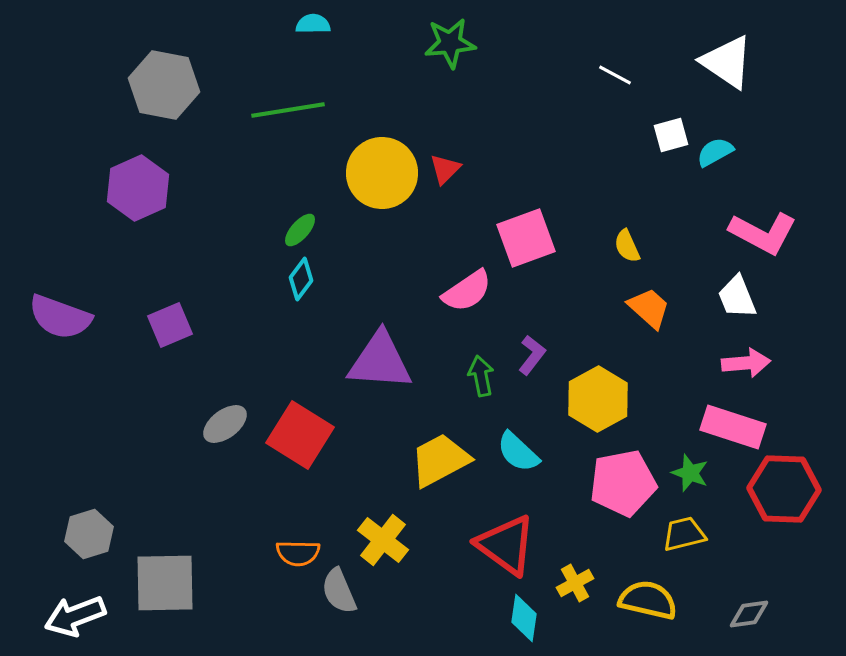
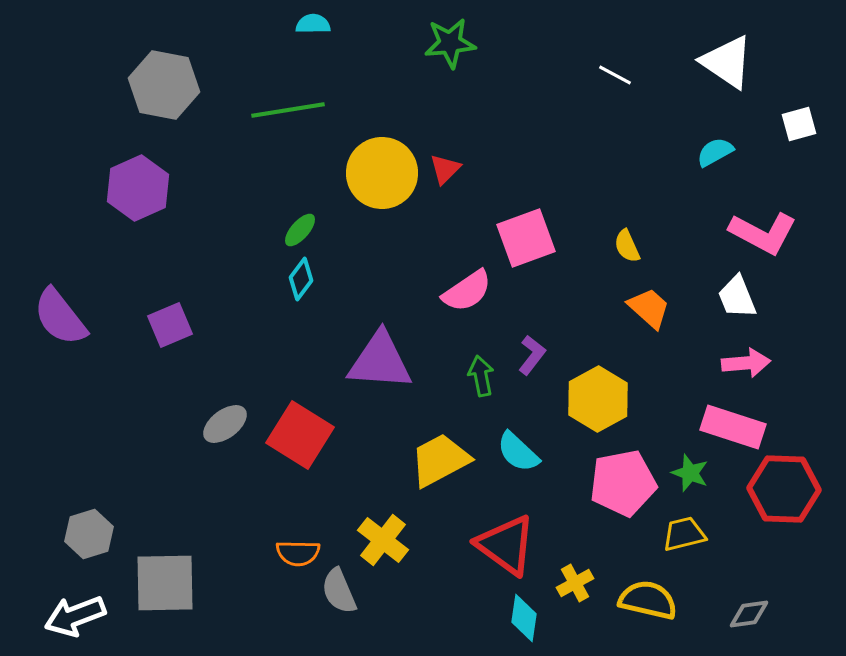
white square at (671, 135): moved 128 px right, 11 px up
purple semicircle at (60, 317): rotated 32 degrees clockwise
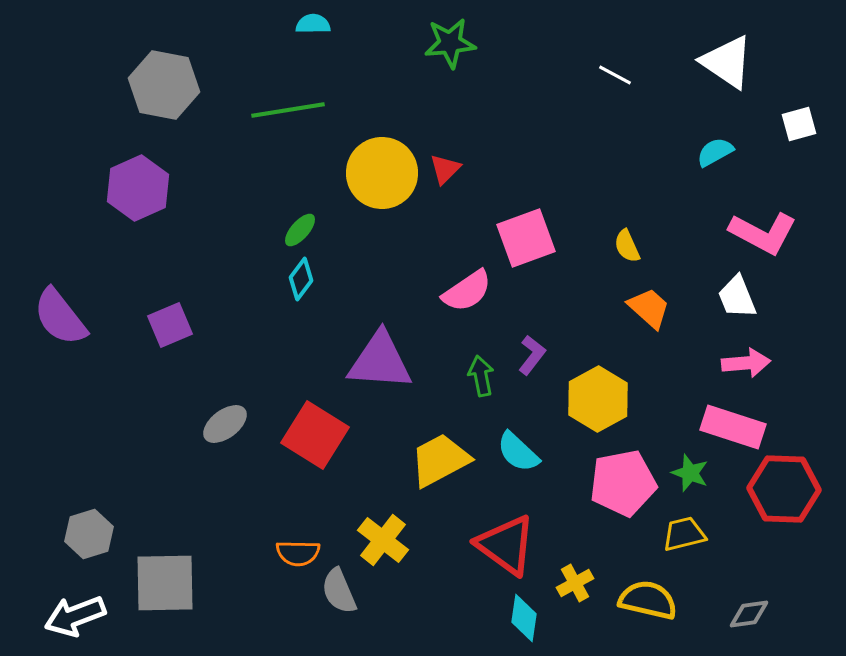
red square at (300, 435): moved 15 px right
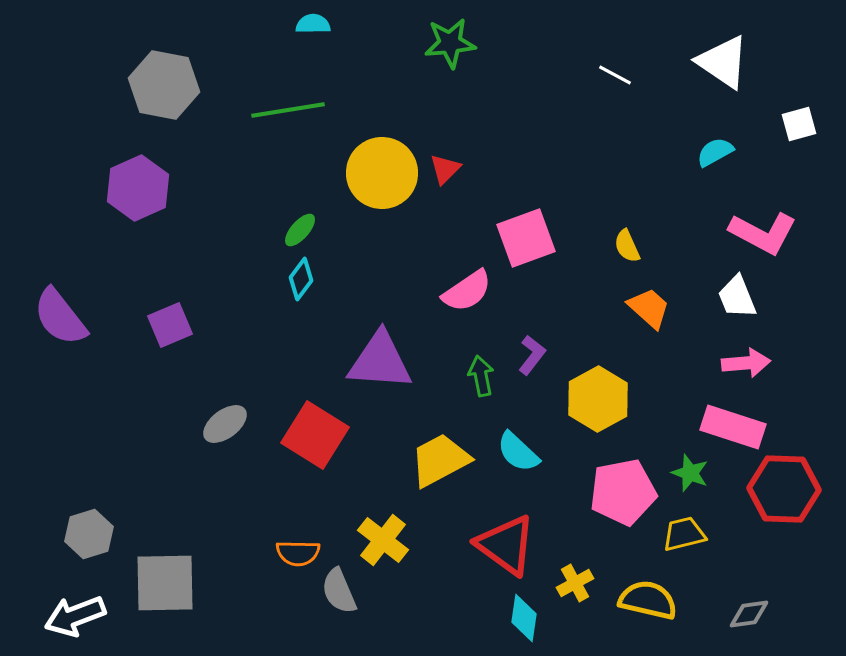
white triangle at (727, 62): moved 4 px left
pink pentagon at (623, 483): moved 9 px down
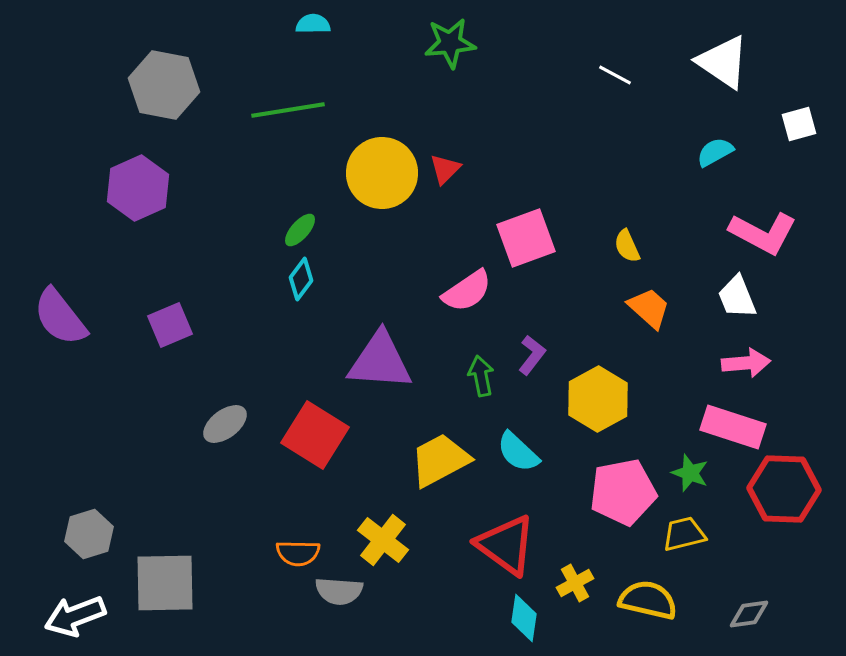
gray semicircle at (339, 591): rotated 63 degrees counterclockwise
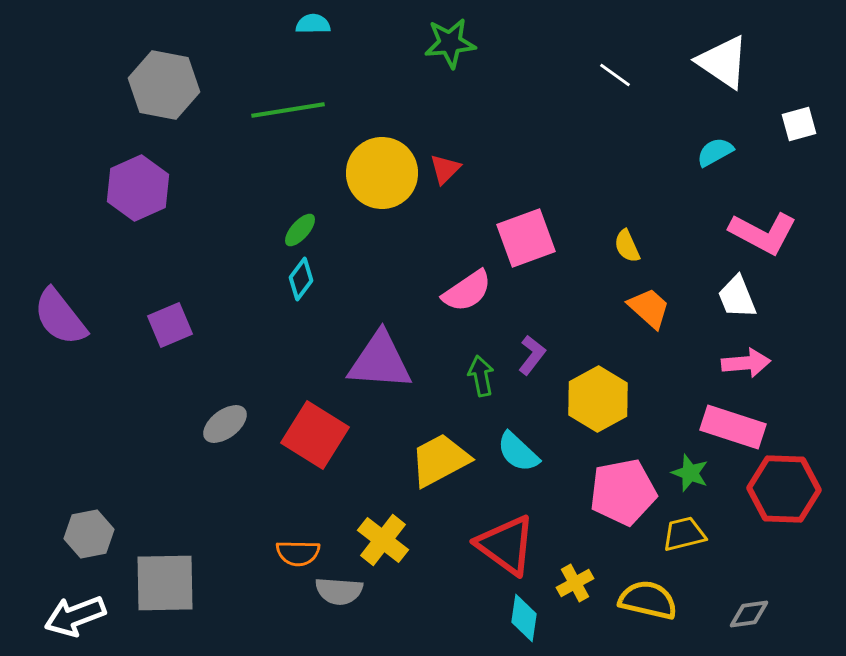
white line at (615, 75): rotated 8 degrees clockwise
gray hexagon at (89, 534): rotated 6 degrees clockwise
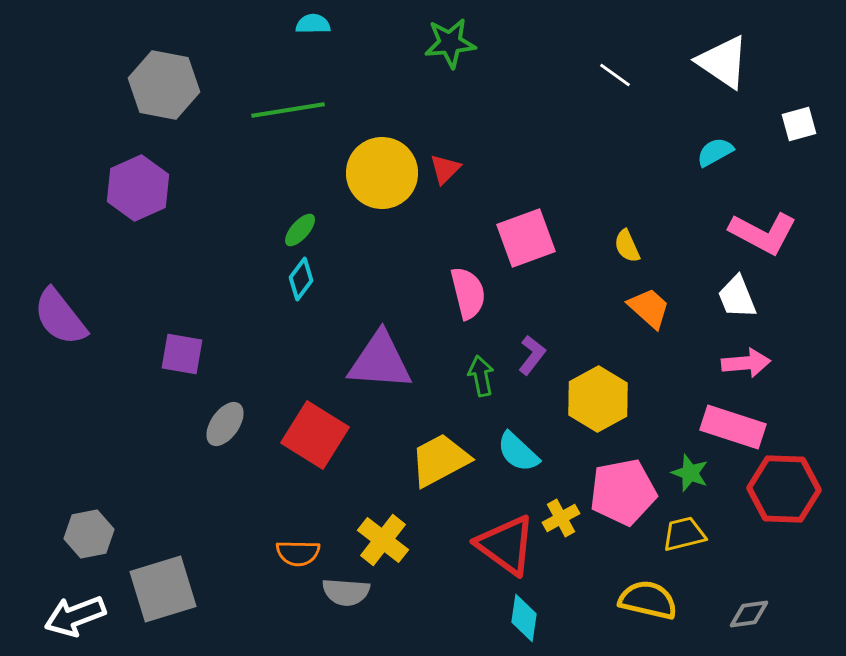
pink semicircle at (467, 291): moved 1 px right, 2 px down; rotated 70 degrees counterclockwise
purple square at (170, 325): moved 12 px right, 29 px down; rotated 33 degrees clockwise
gray ellipse at (225, 424): rotated 18 degrees counterclockwise
gray square at (165, 583): moved 2 px left, 6 px down; rotated 16 degrees counterclockwise
yellow cross at (575, 583): moved 14 px left, 65 px up
gray semicircle at (339, 591): moved 7 px right, 1 px down
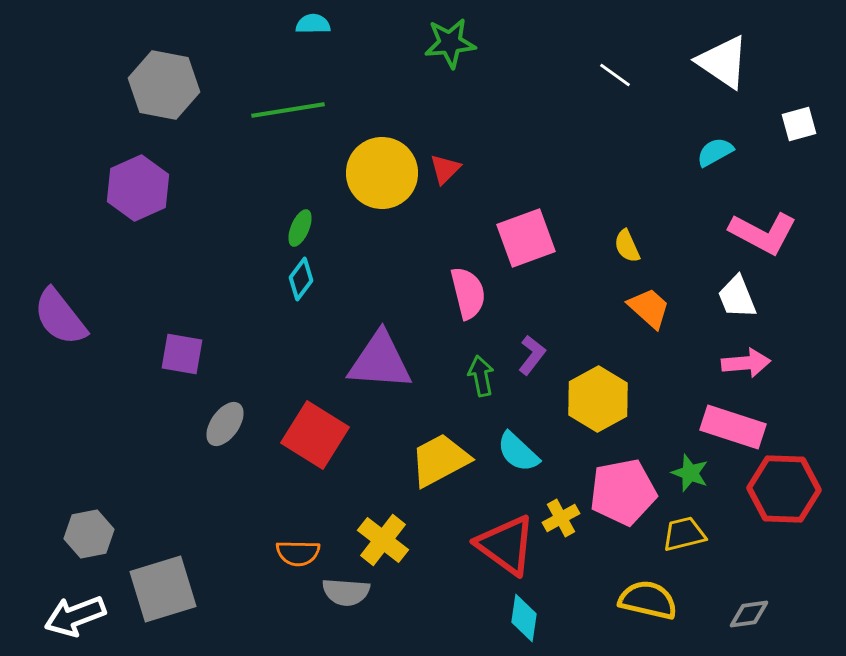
green ellipse at (300, 230): moved 2 px up; rotated 18 degrees counterclockwise
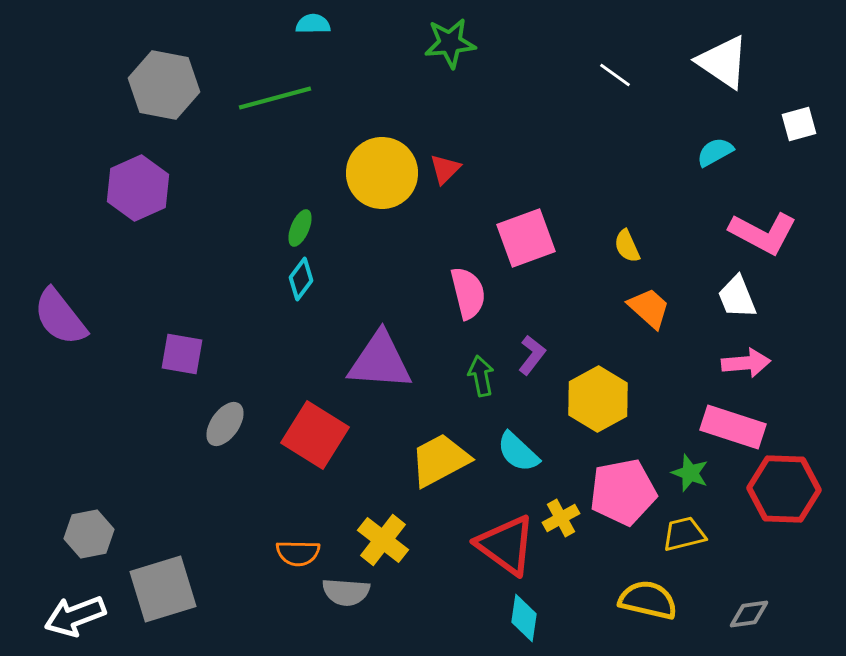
green line at (288, 110): moved 13 px left, 12 px up; rotated 6 degrees counterclockwise
